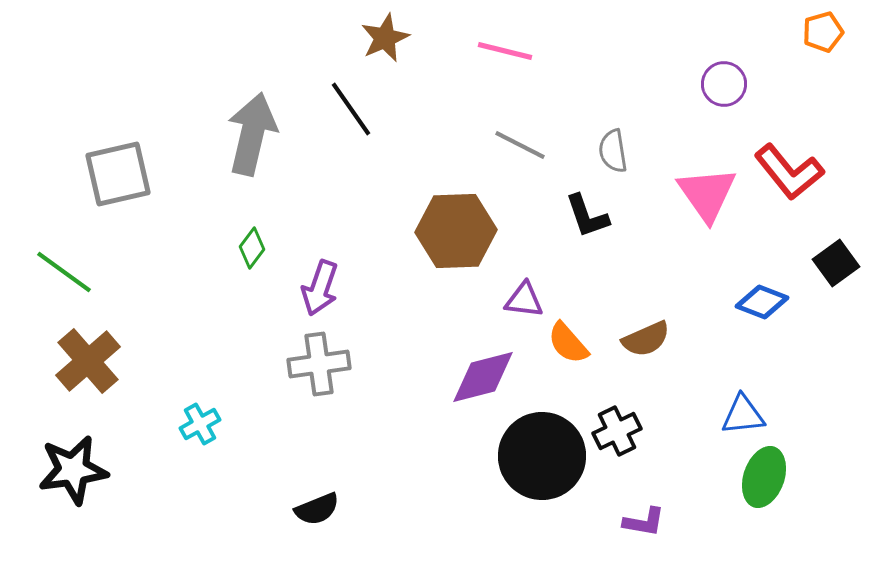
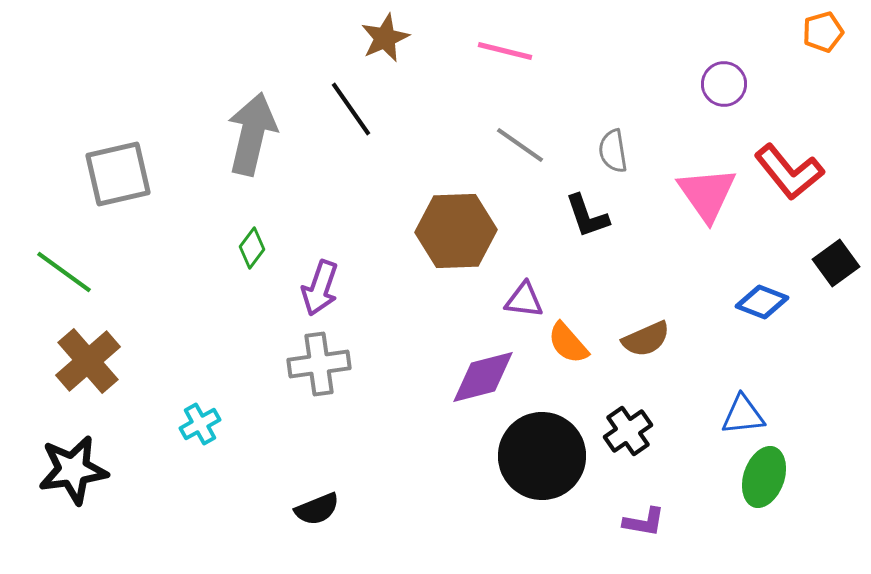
gray line: rotated 8 degrees clockwise
black cross: moved 11 px right; rotated 9 degrees counterclockwise
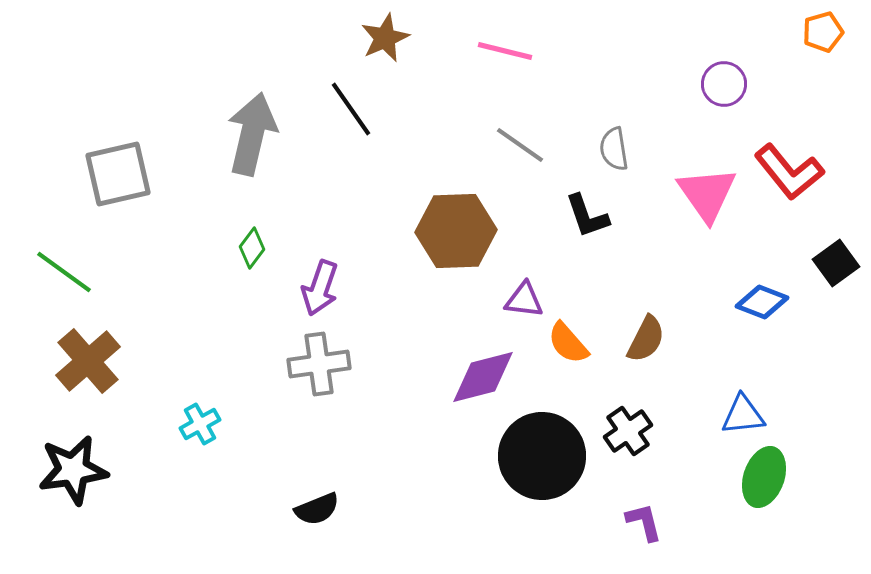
gray semicircle: moved 1 px right, 2 px up
brown semicircle: rotated 39 degrees counterclockwise
purple L-shape: rotated 114 degrees counterclockwise
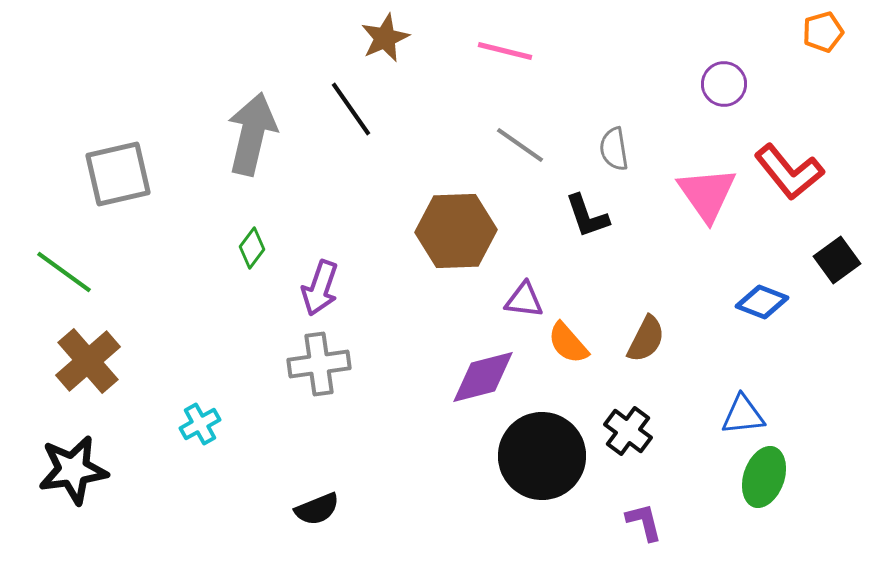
black square: moved 1 px right, 3 px up
black cross: rotated 18 degrees counterclockwise
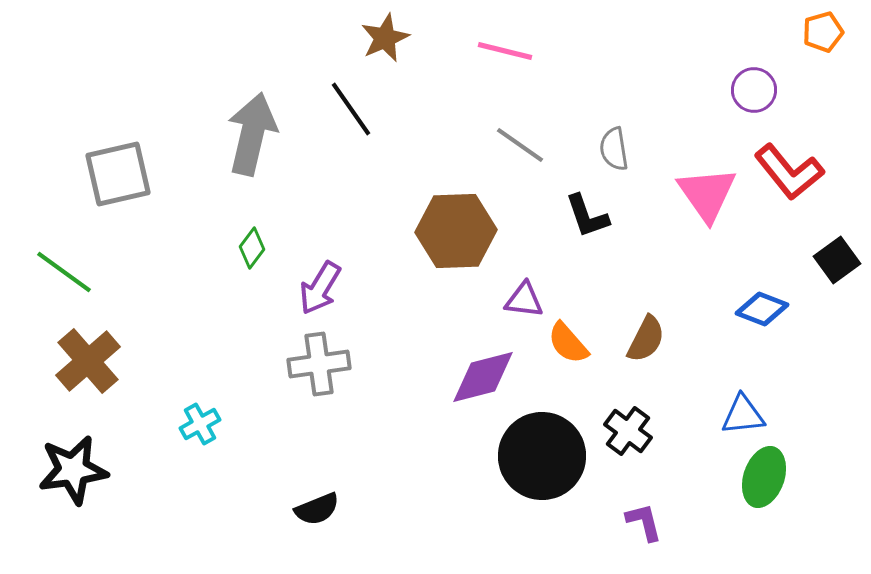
purple circle: moved 30 px right, 6 px down
purple arrow: rotated 12 degrees clockwise
blue diamond: moved 7 px down
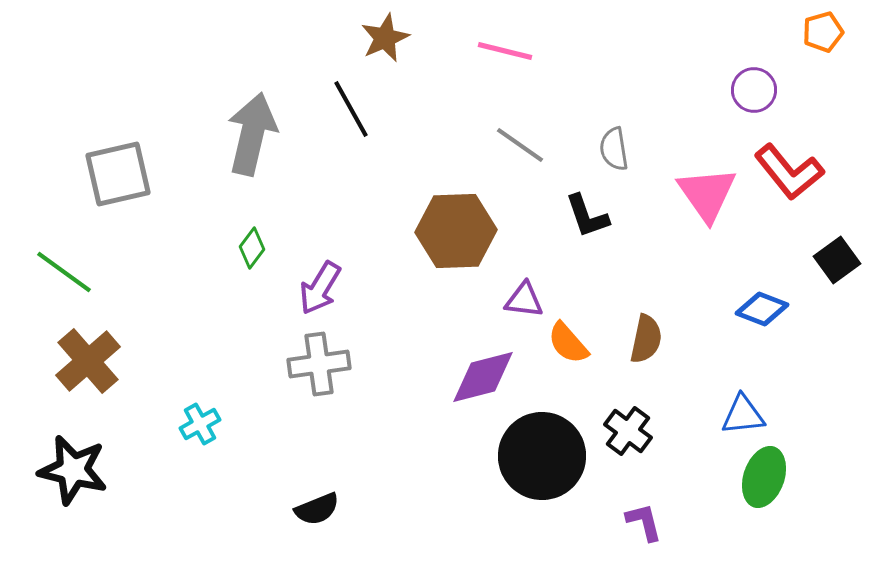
black line: rotated 6 degrees clockwise
brown semicircle: rotated 15 degrees counterclockwise
black star: rotated 22 degrees clockwise
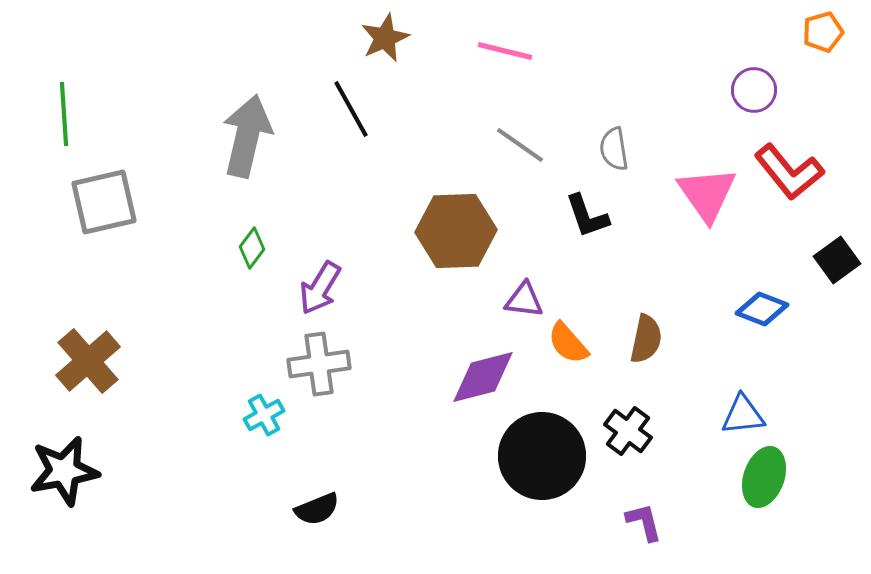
gray arrow: moved 5 px left, 2 px down
gray square: moved 14 px left, 28 px down
green line: moved 158 px up; rotated 50 degrees clockwise
cyan cross: moved 64 px right, 9 px up
black star: moved 9 px left, 1 px down; rotated 24 degrees counterclockwise
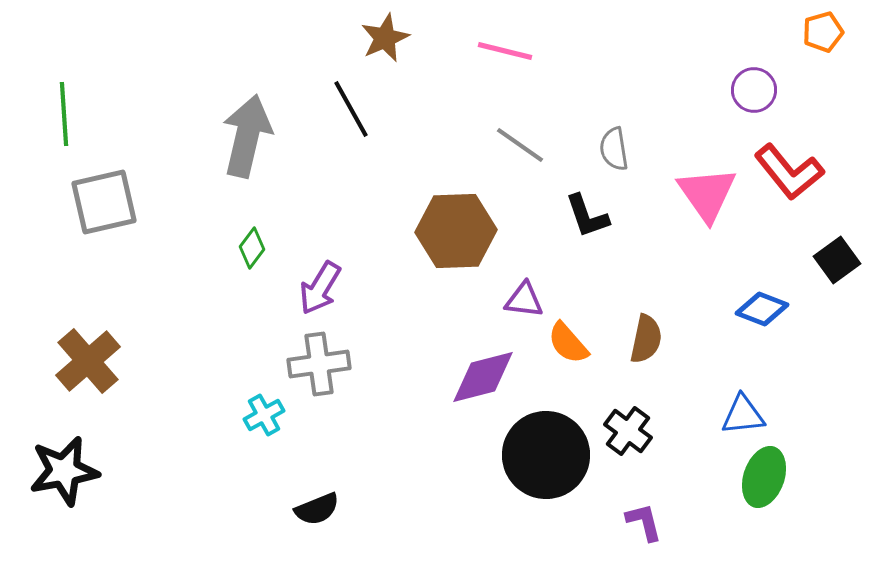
black circle: moved 4 px right, 1 px up
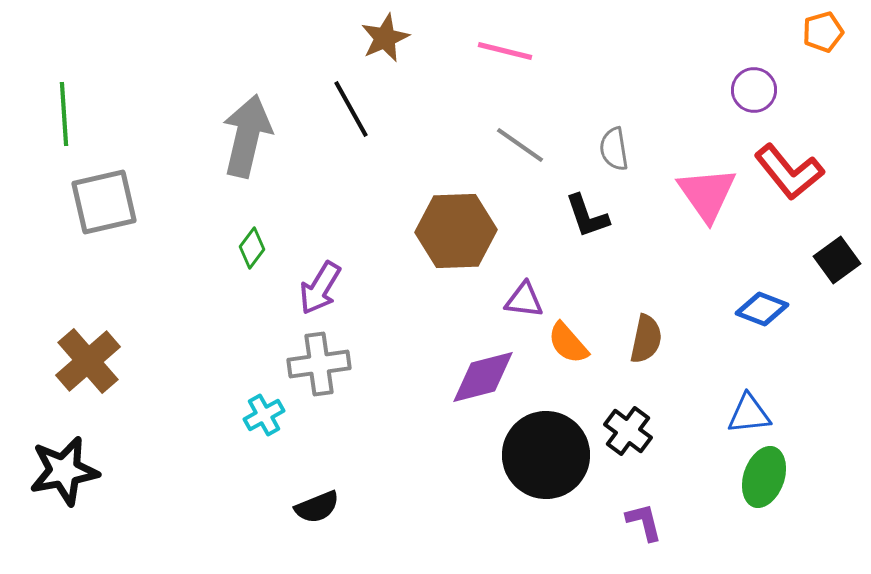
blue triangle: moved 6 px right, 1 px up
black semicircle: moved 2 px up
